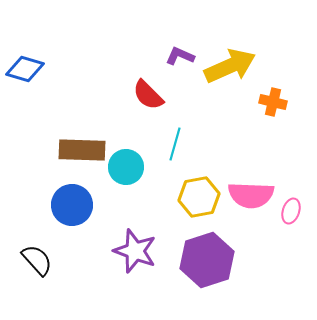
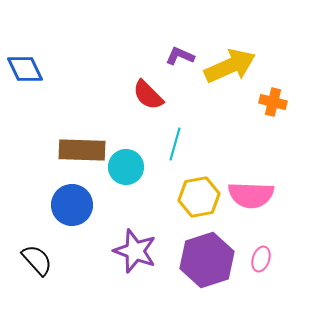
blue diamond: rotated 48 degrees clockwise
pink ellipse: moved 30 px left, 48 px down
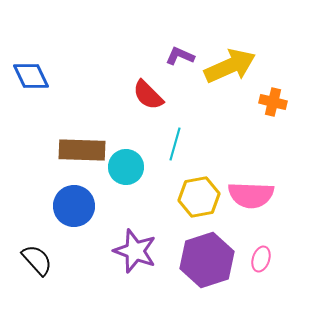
blue diamond: moved 6 px right, 7 px down
blue circle: moved 2 px right, 1 px down
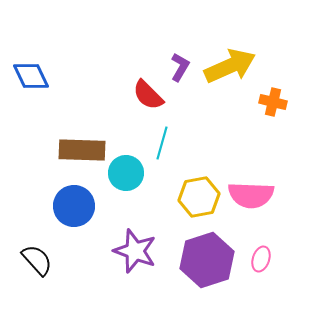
purple L-shape: moved 11 px down; rotated 96 degrees clockwise
cyan line: moved 13 px left, 1 px up
cyan circle: moved 6 px down
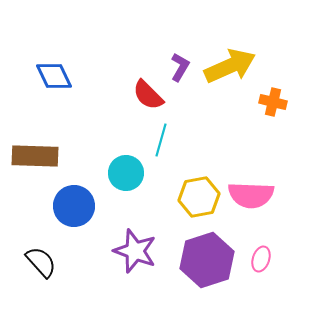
blue diamond: moved 23 px right
cyan line: moved 1 px left, 3 px up
brown rectangle: moved 47 px left, 6 px down
black semicircle: moved 4 px right, 2 px down
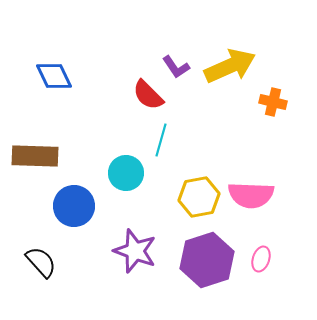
purple L-shape: moved 4 px left; rotated 116 degrees clockwise
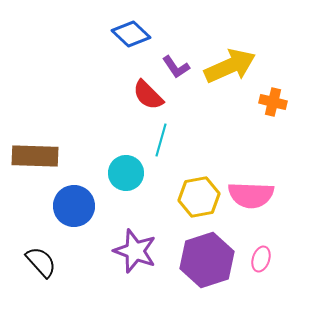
blue diamond: moved 77 px right, 42 px up; rotated 21 degrees counterclockwise
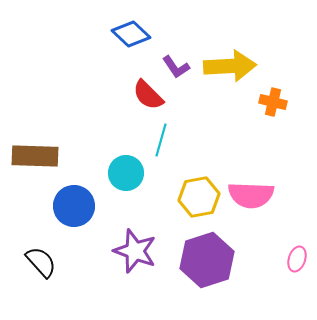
yellow arrow: rotated 21 degrees clockwise
pink ellipse: moved 36 px right
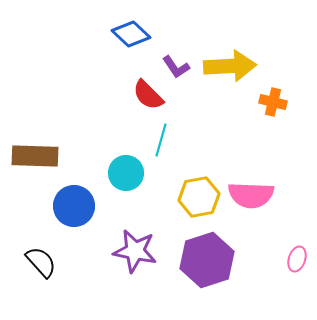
purple star: rotated 9 degrees counterclockwise
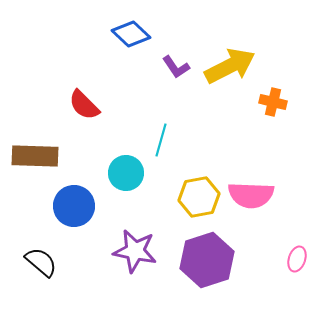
yellow arrow: rotated 24 degrees counterclockwise
red semicircle: moved 64 px left, 10 px down
black semicircle: rotated 8 degrees counterclockwise
